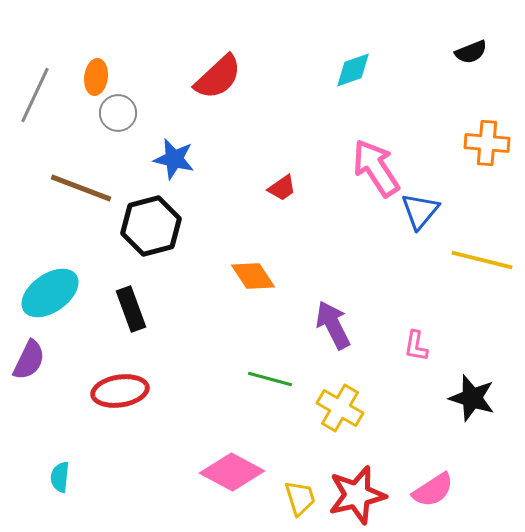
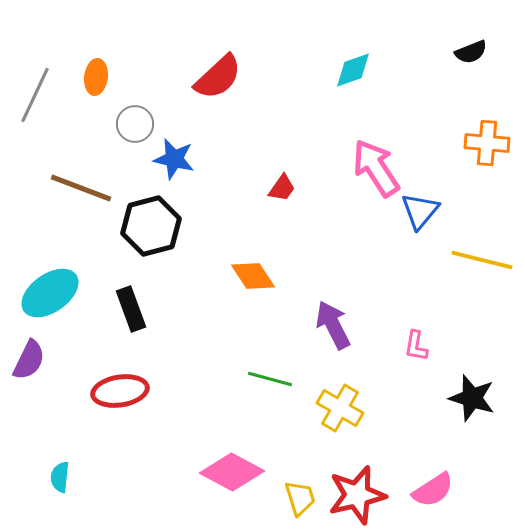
gray circle: moved 17 px right, 11 px down
red trapezoid: rotated 20 degrees counterclockwise
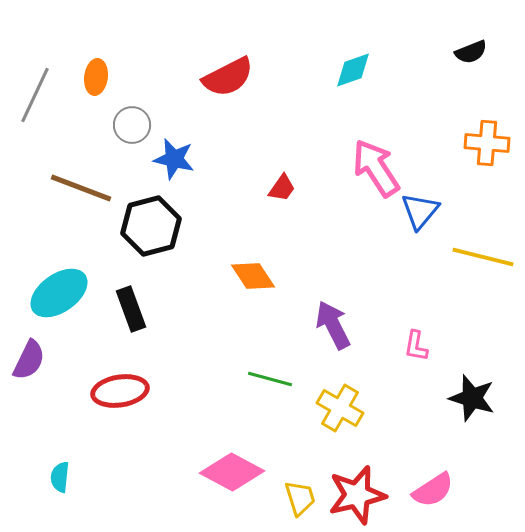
red semicircle: moved 10 px right; rotated 16 degrees clockwise
gray circle: moved 3 px left, 1 px down
yellow line: moved 1 px right, 3 px up
cyan ellipse: moved 9 px right
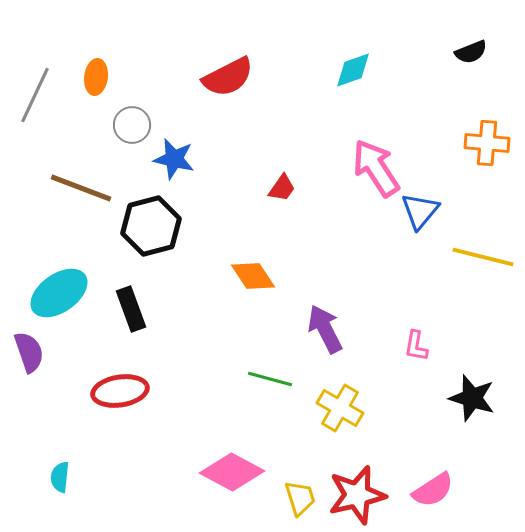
purple arrow: moved 8 px left, 4 px down
purple semicircle: moved 8 px up; rotated 45 degrees counterclockwise
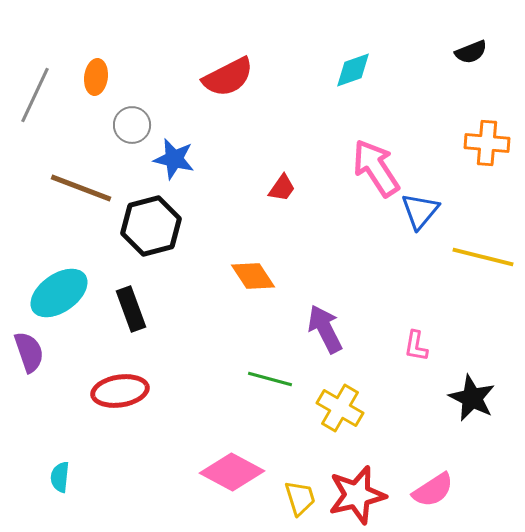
black star: rotated 9 degrees clockwise
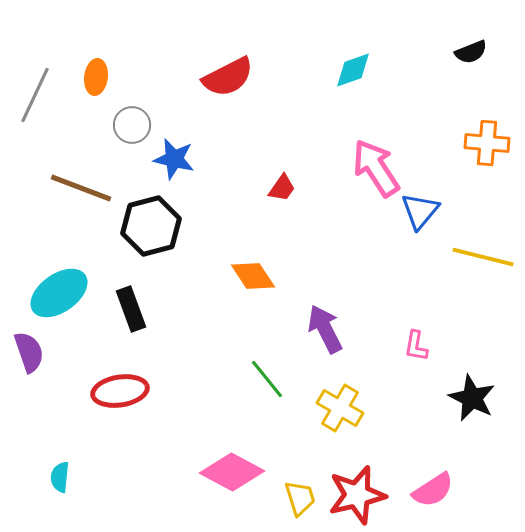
green line: moved 3 px left; rotated 36 degrees clockwise
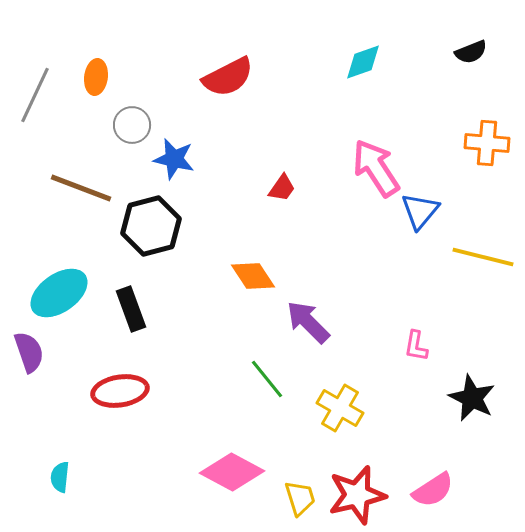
cyan diamond: moved 10 px right, 8 px up
purple arrow: moved 17 px left, 7 px up; rotated 18 degrees counterclockwise
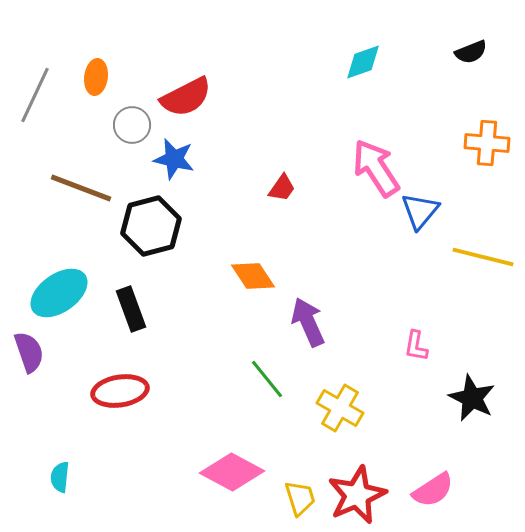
red semicircle: moved 42 px left, 20 px down
purple arrow: rotated 21 degrees clockwise
red star: rotated 10 degrees counterclockwise
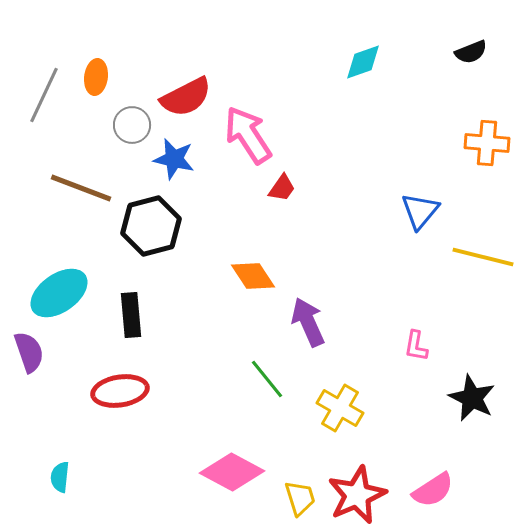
gray line: moved 9 px right
pink arrow: moved 128 px left, 33 px up
black rectangle: moved 6 px down; rotated 15 degrees clockwise
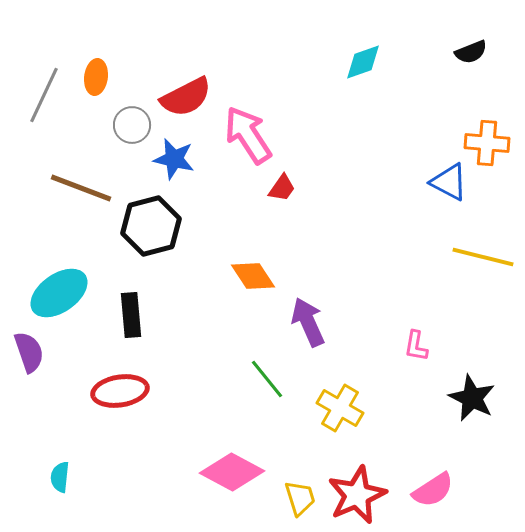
blue triangle: moved 29 px right, 29 px up; rotated 42 degrees counterclockwise
